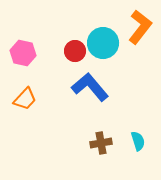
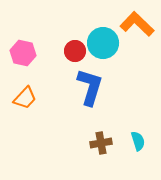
orange L-shape: moved 3 px left, 3 px up; rotated 84 degrees counterclockwise
blue L-shape: rotated 57 degrees clockwise
orange trapezoid: moved 1 px up
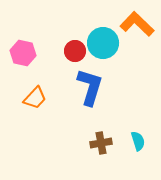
orange trapezoid: moved 10 px right
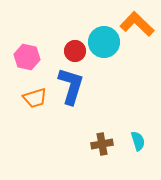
cyan circle: moved 1 px right, 1 px up
pink hexagon: moved 4 px right, 4 px down
blue L-shape: moved 19 px left, 1 px up
orange trapezoid: rotated 30 degrees clockwise
brown cross: moved 1 px right, 1 px down
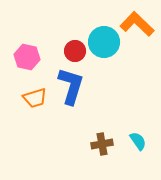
cyan semicircle: rotated 18 degrees counterclockwise
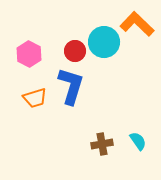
pink hexagon: moved 2 px right, 3 px up; rotated 15 degrees clockwise
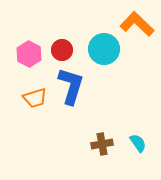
cyan circle: moved 7 px down
red circle: moved 13 px left, 1 px up
cyan semicircle: moved 2 px down
